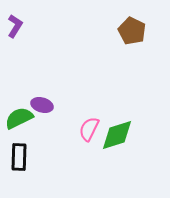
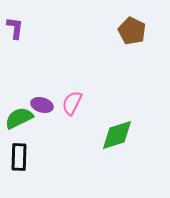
purple L-shape: moved 2 px down; rotated 25 degrees counterclockwise
pink semicircle: moved 17 px left, 26 px up
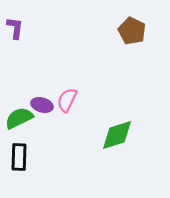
pink semicircle: moved 5 px left, 3 px up
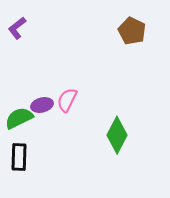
purple L-shape: moved 2 px right; rotated 135 degrees counterclockwise
purple ellipse: rotated 30 degrees counterclockwise
green diamond: rotated 45 degrees counterclockwise
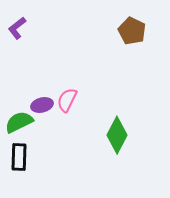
green semicircle: moved 4 px down
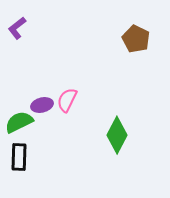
brown pentagon: moved 4 px right, 8 px down
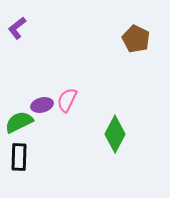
green diamond: moved 2 px left, 1 px up
